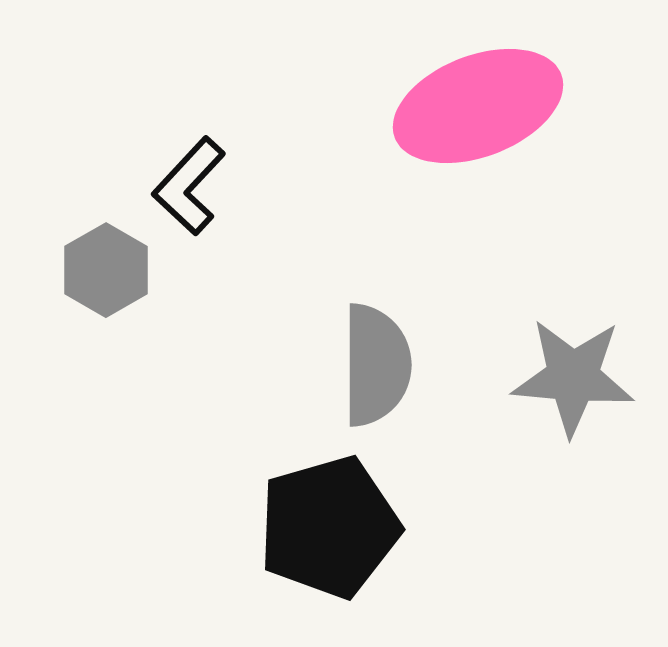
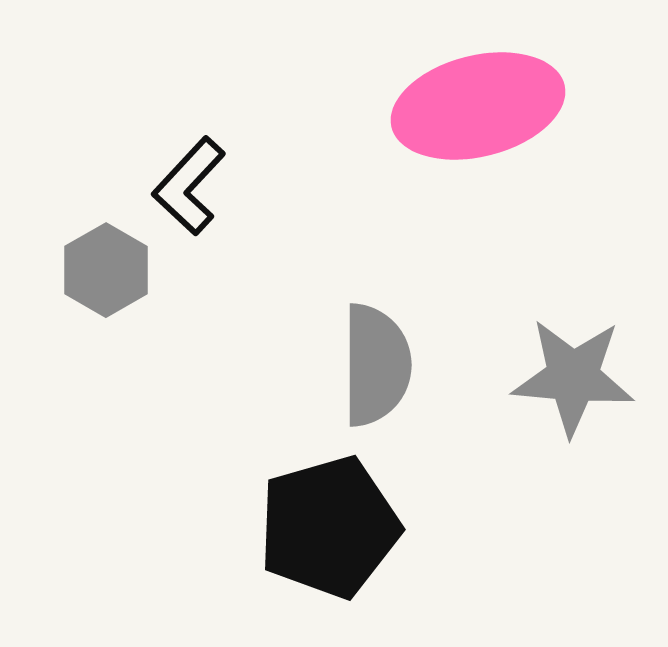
pink ellipse: rotated 7 degrees clockwise
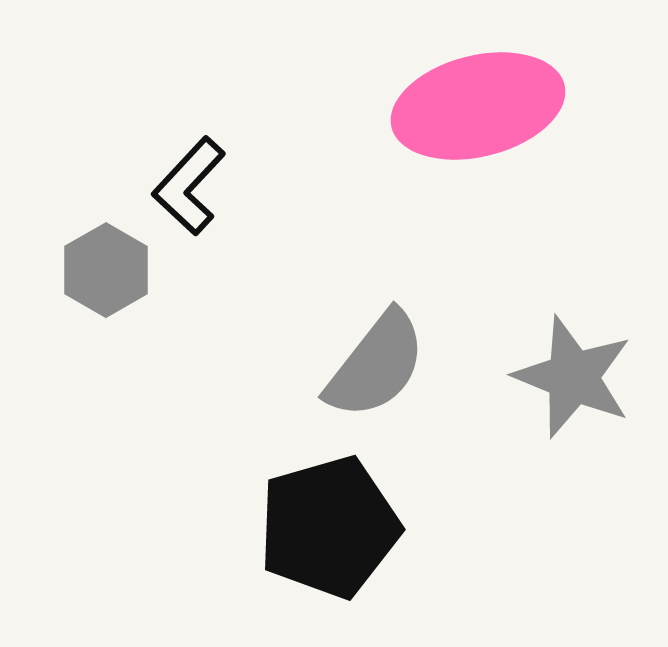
gray semicircle: rotated 38 degrees clockwise
gray star: rotated 17 degrees clockwise
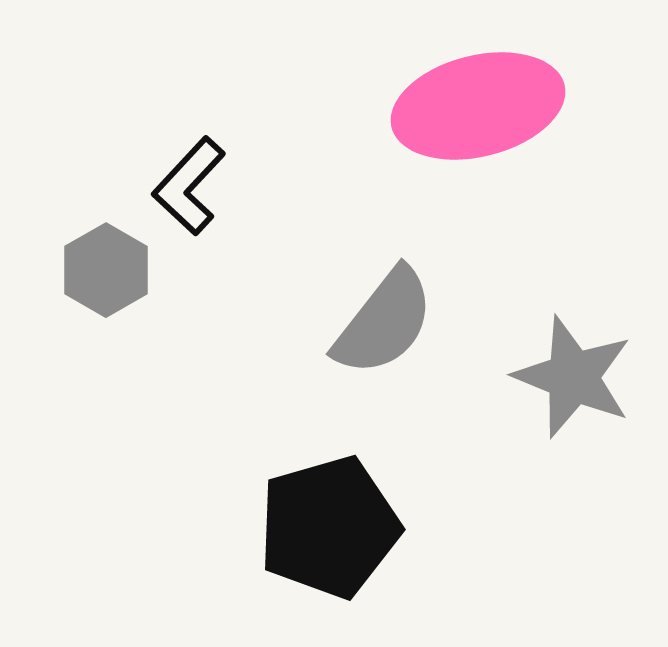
gray semicircle: moved 8 px right, 43 px up
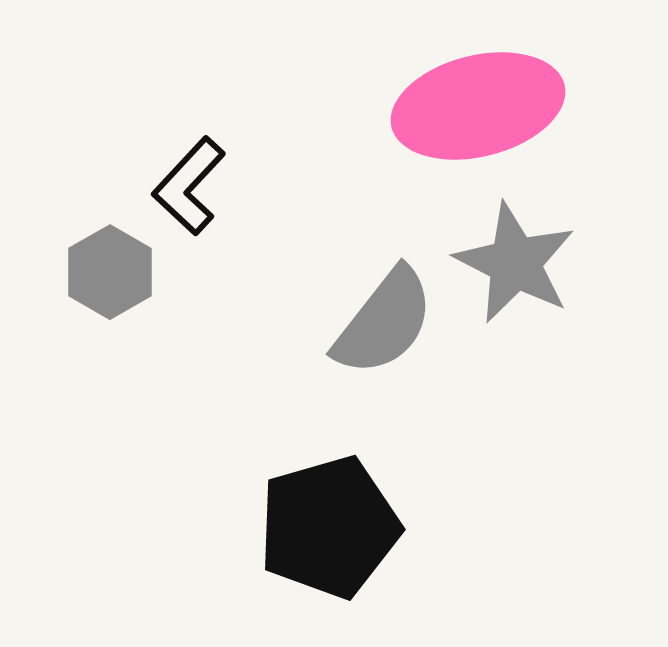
gray hexagon: moved 4 px right, 2 px down
gray star: moved 58 px left, 114 px up; rotated 5 degrees clockwise
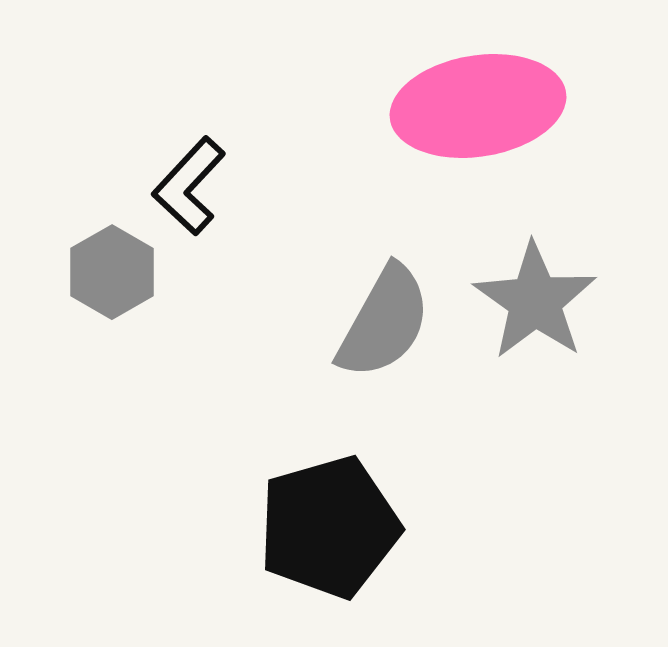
pink ellipse: rotated 5 degrees clockwise
gray star: moved 20 px right, 38 px down; rotated 8 degrees clockwise
gray hexagon: moved 2 px right
gray semicircle: rotated 9 degrees counterclockwise
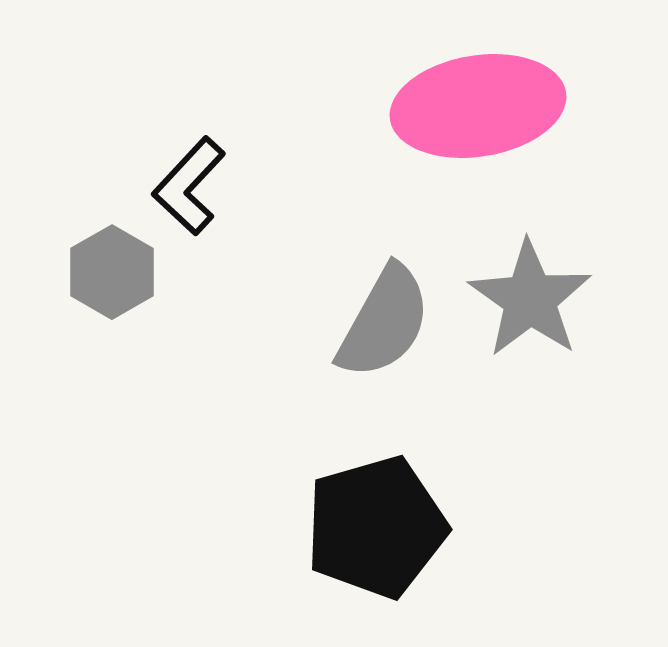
gray star: moved 5 px left, 2 px up
black pentagon: moved 47 px right
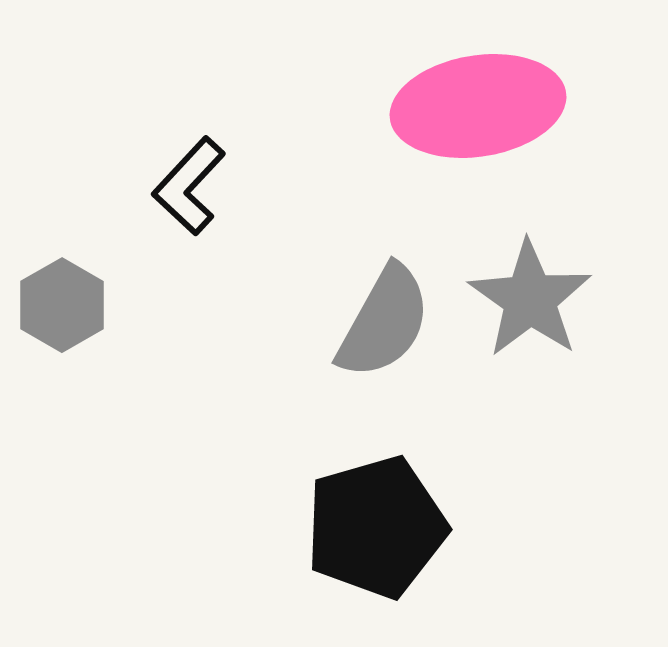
gray hexagon: moved 50 px left, 33 px down
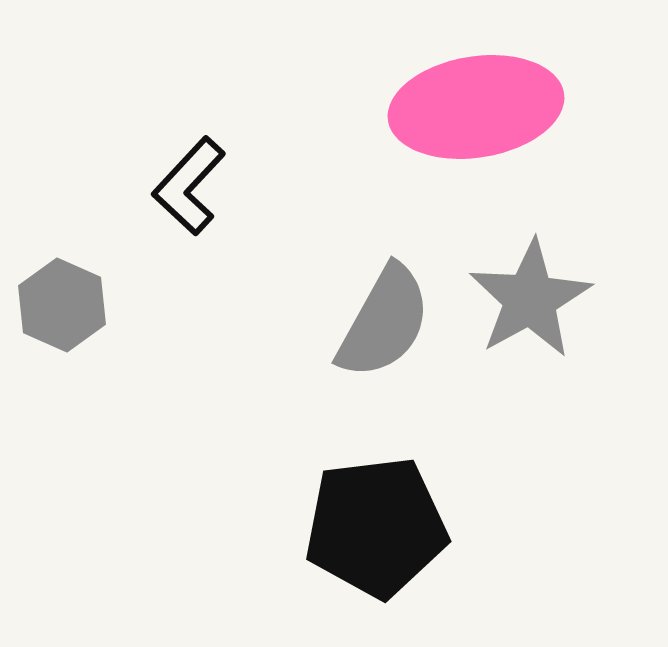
pink ellipse: moved 2 px left, 1 px down
gray star: rotated 8 degrees clockwise
gray hexagon: rotated 6 degrees counterclockwise
black pentagon: rotated 9 degrees clockwise
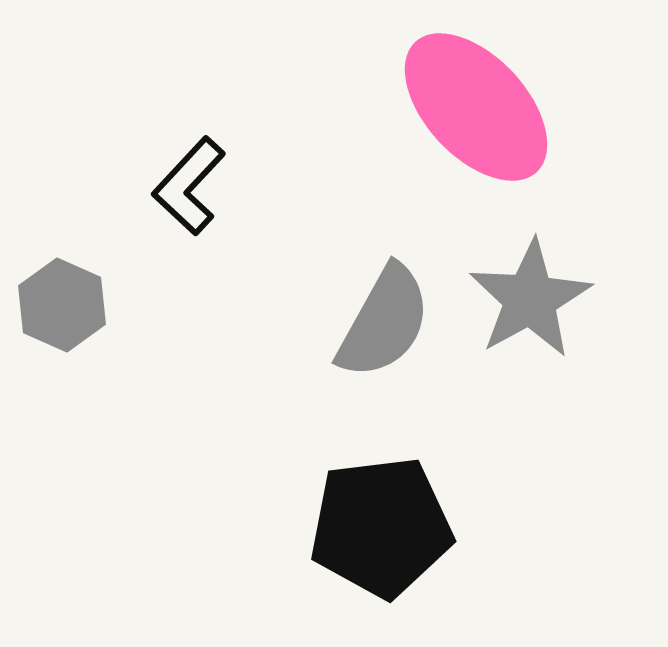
pink ellipse: rotated 56 degrees clockwise
black pentagon: moved 5 px right
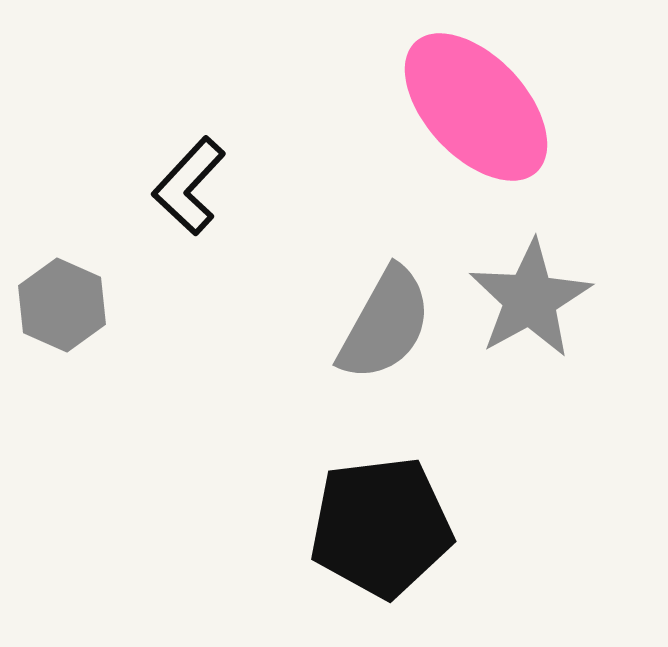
gray semicircle: moved 1 px right, 2 px down
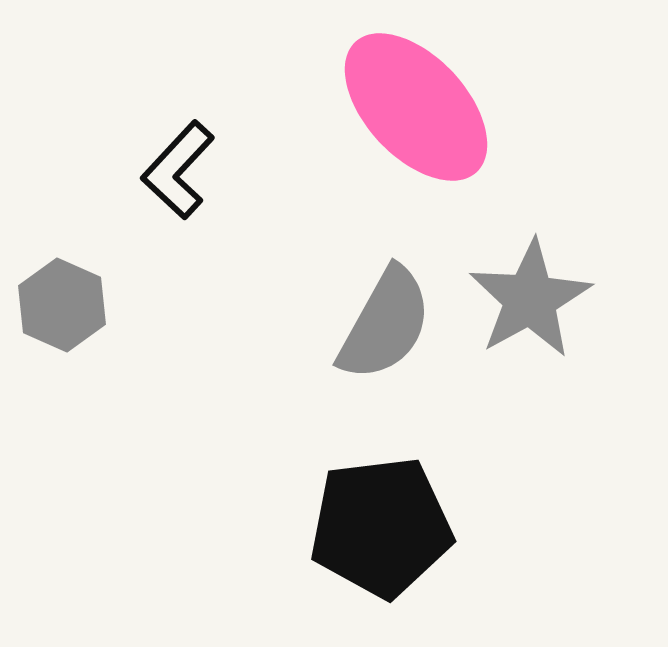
pink ellipse: moved 60 px left
black L-shape: moved 11 px left, 16 px up
